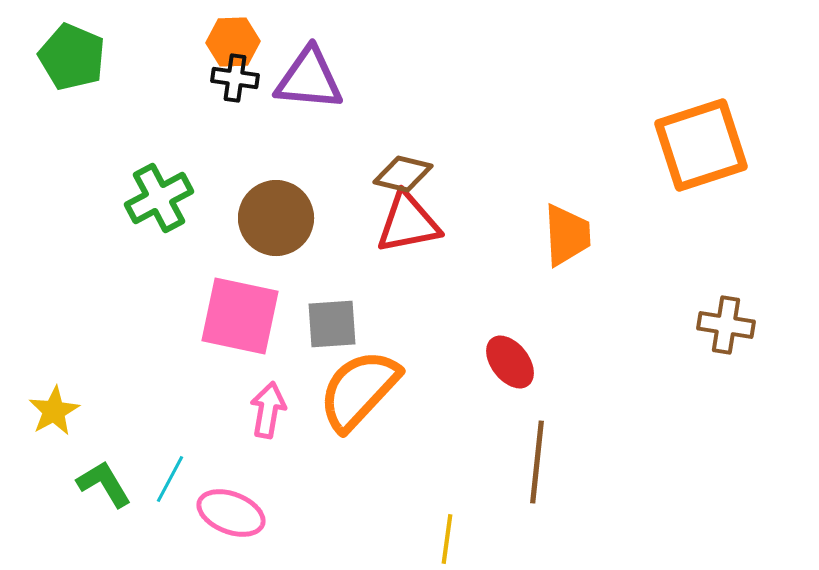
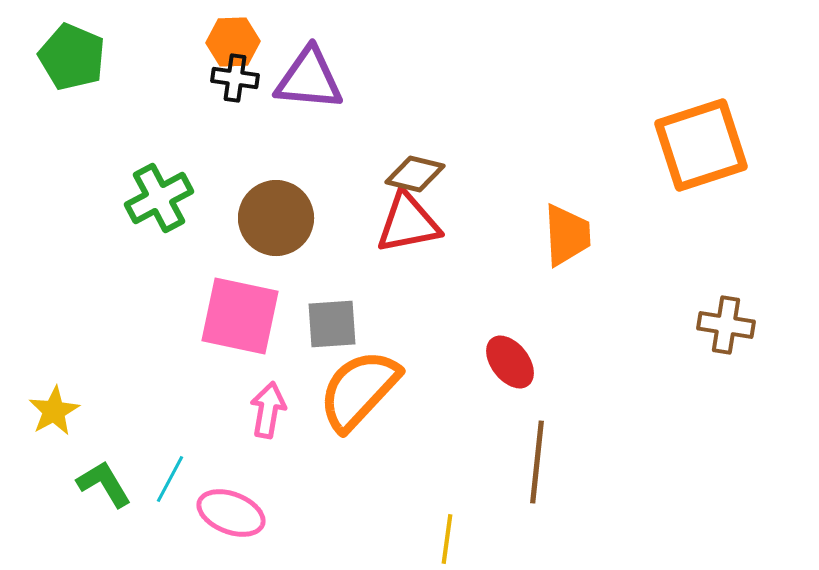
brown diamond: moved 12 px right
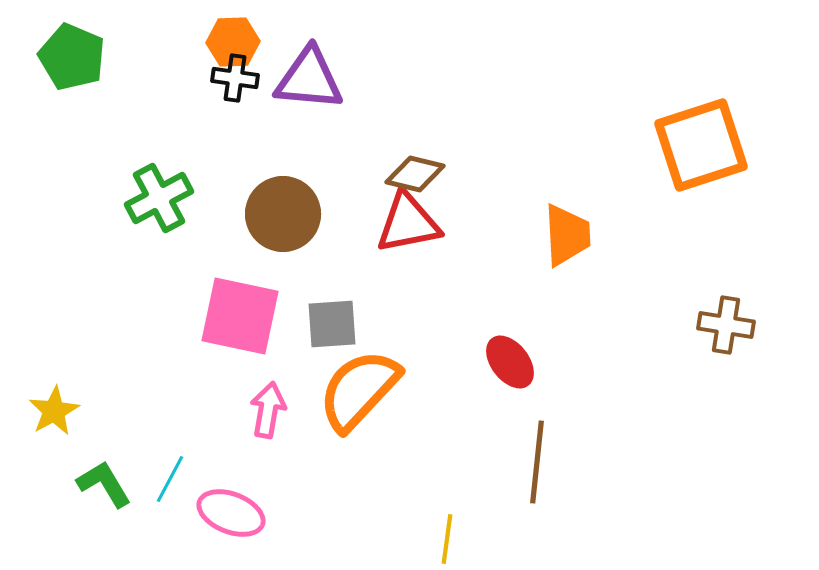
brown circle: moved 7 px right, 4 px up
